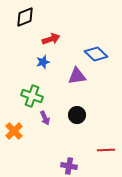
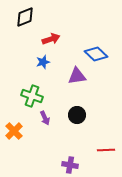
purple cross: moved 1 px right, 1 px up
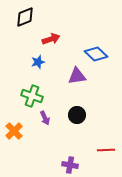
blue star: moved 5 px left
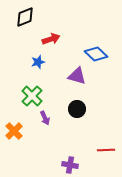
purple triangle: rotated 24 degrees clockwise
green cross: rotated 25 degrees clockwise
black circle: moved 6 px up
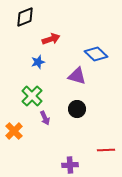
purple cross: rotated 14 degrees counterclockwise
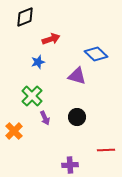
black circle: moved 8 px down
